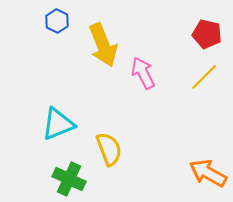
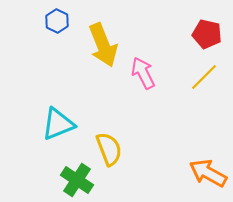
green cross: moved 8 px right, 1 px down; rotated 8 degrees clockwise
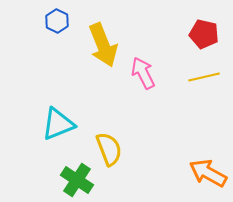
red pentagon: moved 3 px left
yellow line: rotated 32 degrees clockwise
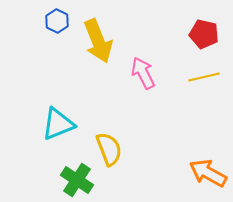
yellow arrow: moved 5 px left, 4 px up
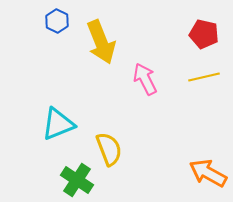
yellow arrow: moved 3 px right, 1 px down
pink arrow: moved 2 px right, 6 px down
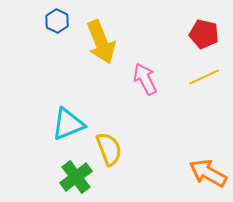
yellow line: rotated 12 degrees counterclockwise
cyan triangle: moved 10 px right
green cross: moved 1 px left, 3 px up; rotated 20 degrees clockwise
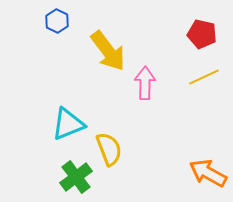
red pentagon: moved 2 px left
yellow arrow: moved 7 px right, 9 px down; rotated 15 degrees counterclockwise
pink arrow: moved 4 px down; rotated 28 degrees clockwise
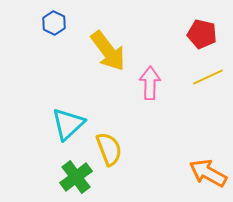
blue hexagon: moved 3 px left, 2 px down
yellow line: moved 4 px right
pink arrow: moved 5 px right
cyan triangle: rotated 21 degrees counterclockwise
